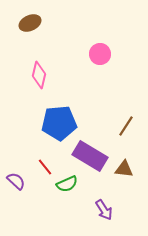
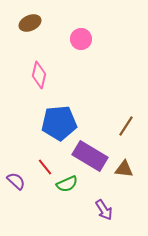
pink circle: moved 19 px left, 15 px up
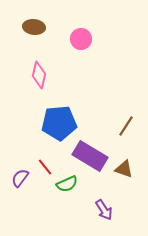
brown ellipse: moved 4 px right, 4 px down; rotated 30 degrees clockwise
brown triangle: rotated 12 degrees clockwise
purple semicircle: moved 4 px right, 3 px up; rotated 96 degrees counterclockwise
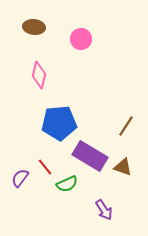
brown triangle: moved 1 px left, 2 px up
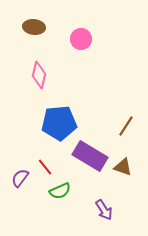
green semicircle: moved 7 px left, 7 px down
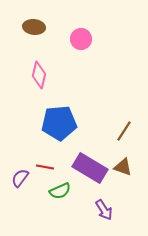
brown line: moved 2 px left, 5 px down
purple rectangle: moved 12 px down
red line: rotated 42 degrees counterclockwise
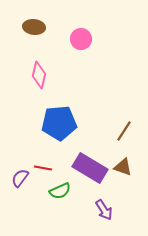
red line: moved 2 px left, 1 px down
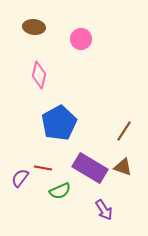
blue pentagon: rotated 24 degrees counterclockwise
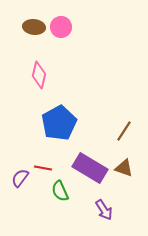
pink circle: moved 20 px left, 12 px up
brown triangle: moved 1 px right, 1 px down
green semicircle: rotated 90 degrees clockwise
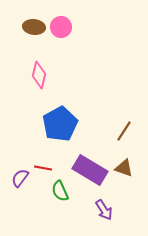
blue pentagon: moved 1 px right, 1 px down
purple rectangle: moved 2 px down
